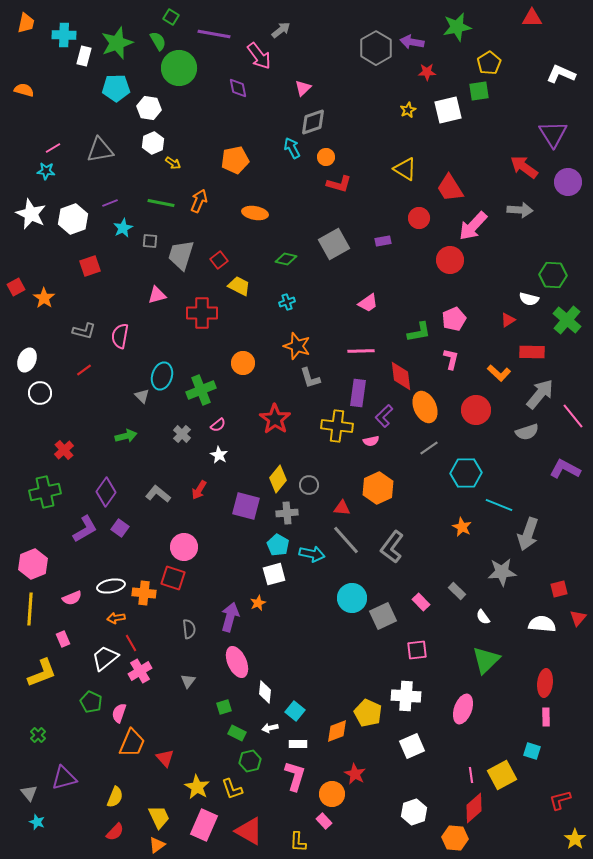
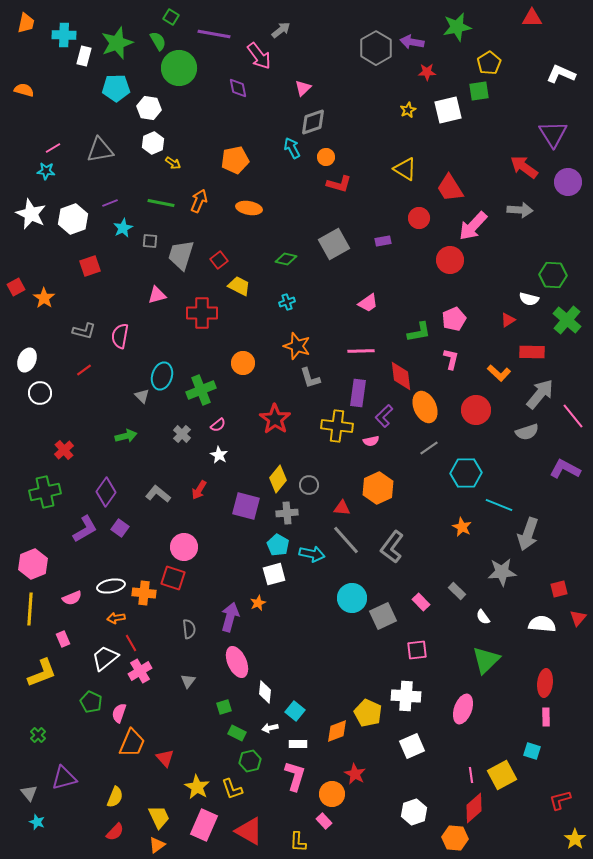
orange ellipse at (255, 213): moved 6 px left, 5 px up
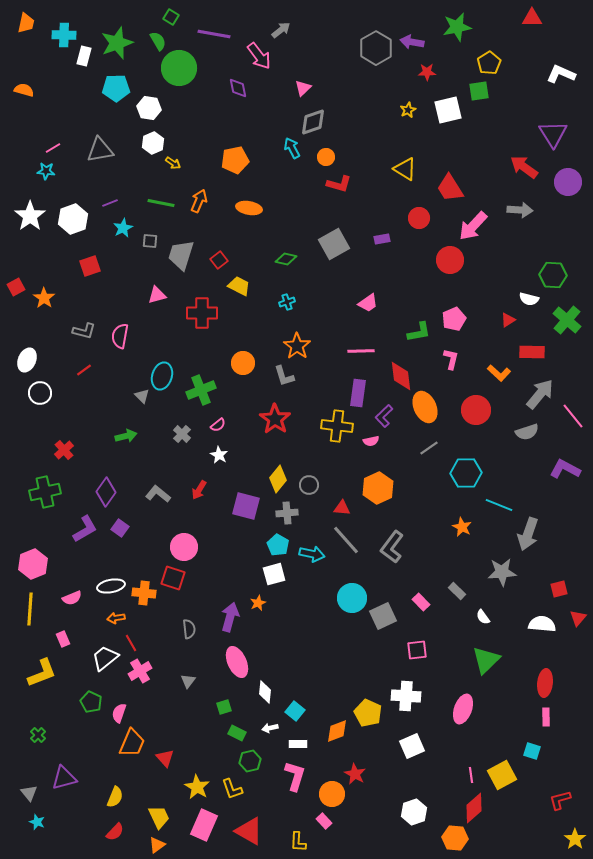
white star at (31, 214): moved 1 px left, 2 px down; rotated 12 degrees clockwise
purple rectangle at (383, 241): moved 1 px left, 2 px up
orange star at (297, 346): rotated 16 degrees clockwise
gray L-shape at (310, 378): moved 26 px left, 2 px up
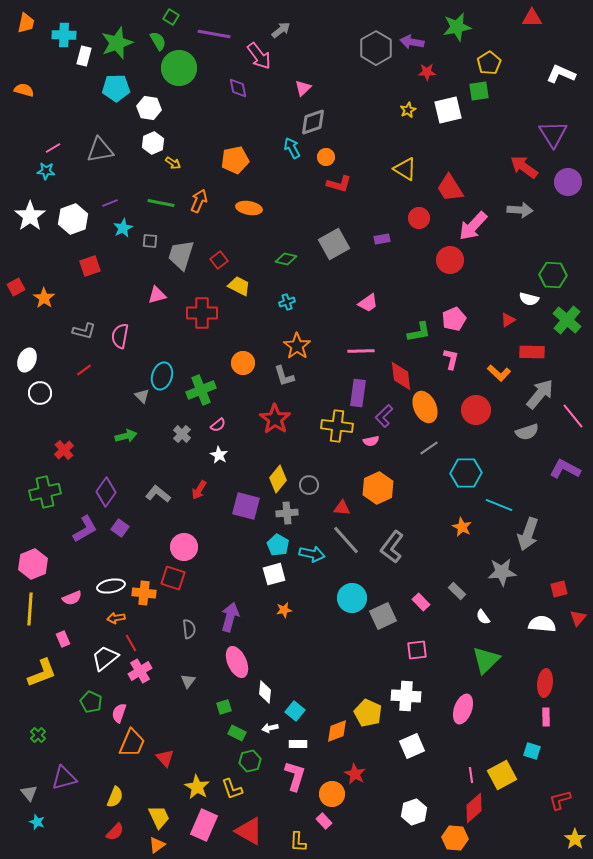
orange star at (258, 603): moved 26 px right, 7 px down; rotated 14 degrees clockwise
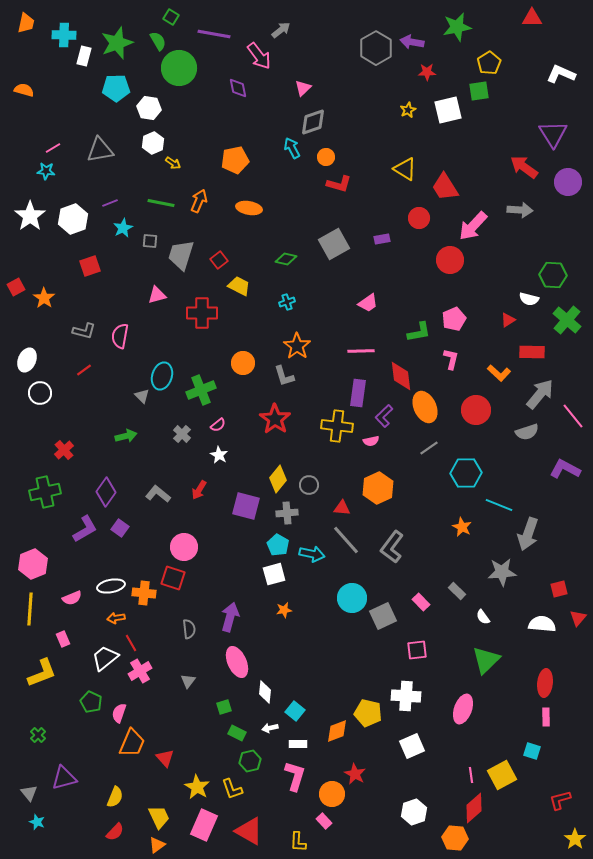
red trapezoid at (450, 188): moved 5 px left, 1 px up
yellow pentagon at (368, 713): rotated 12 degrees counterclockwise
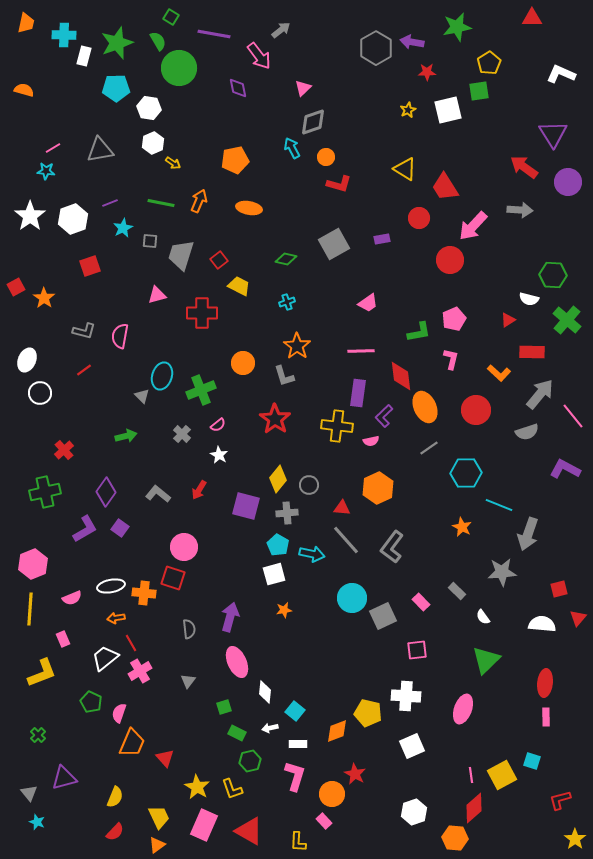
cyan square at (532, 751): moved 10 px down
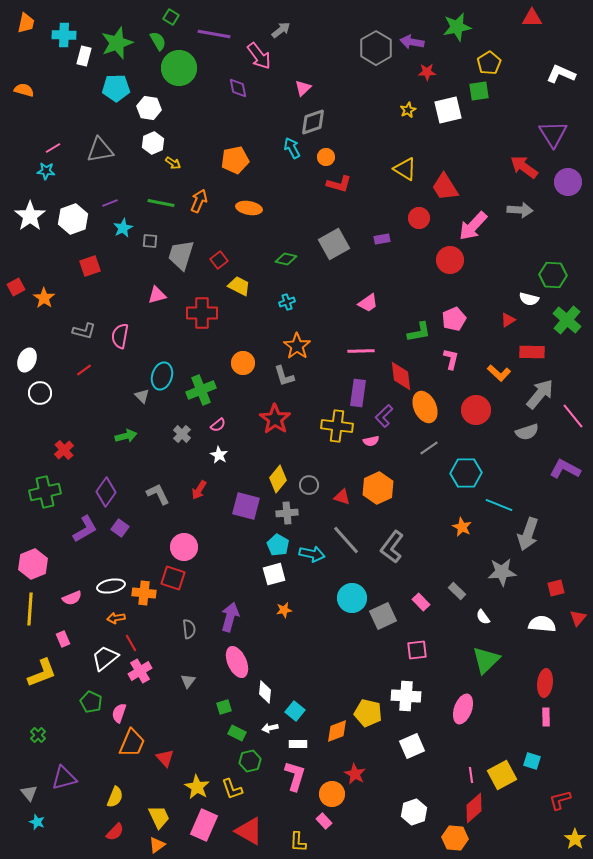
gray L-shape at (158, 494): rotated 25 degrees clockwise
red triangle at (342, 508): moved 11 px up; rotated 12 degrees clockwise
red square at (559, 589): moved 3 px left, 1 px up
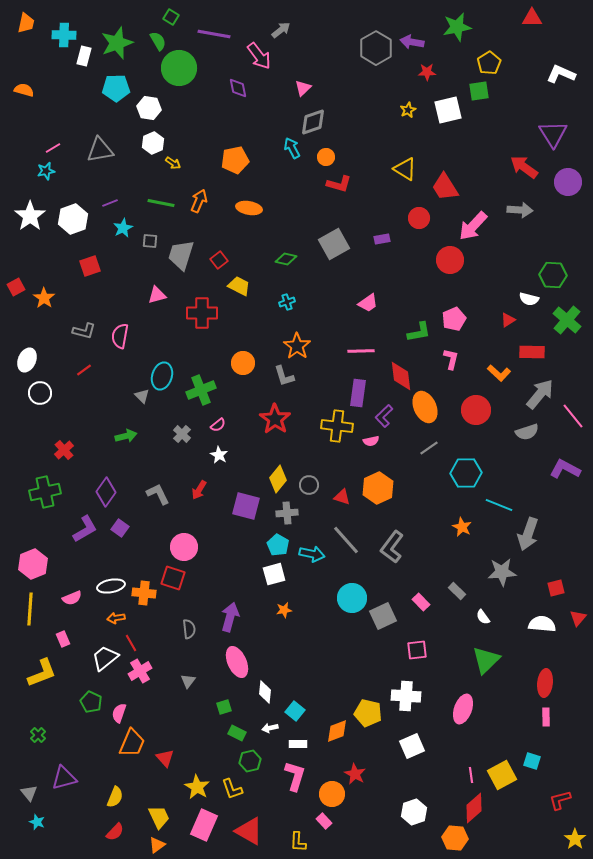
cyan star at (46, 171): rotated 18 degrees counterclockwise
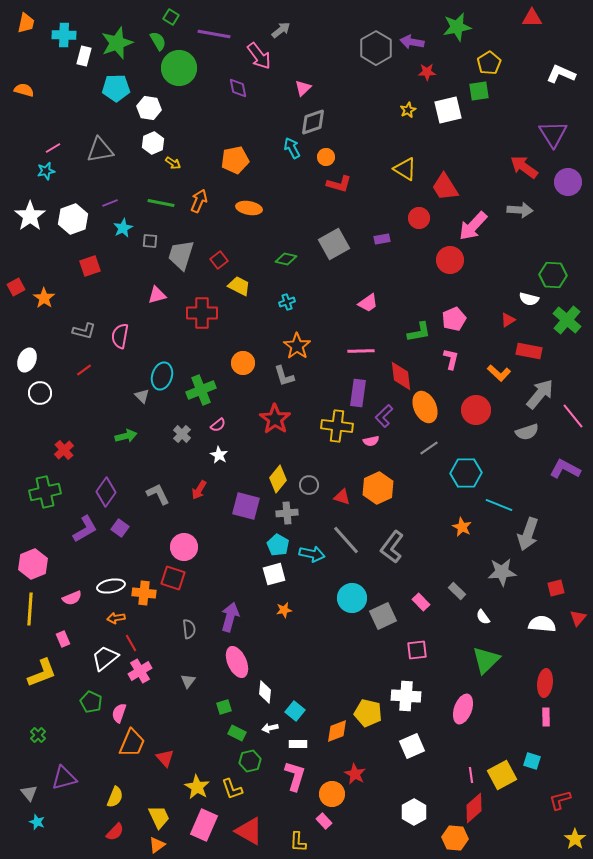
red rectangle at (532, 352): moved 3 px left, 1 px up; rotated 10 degrees clockwise
white hexagon at (414, 812): rotated 10 degrees counterclockwise
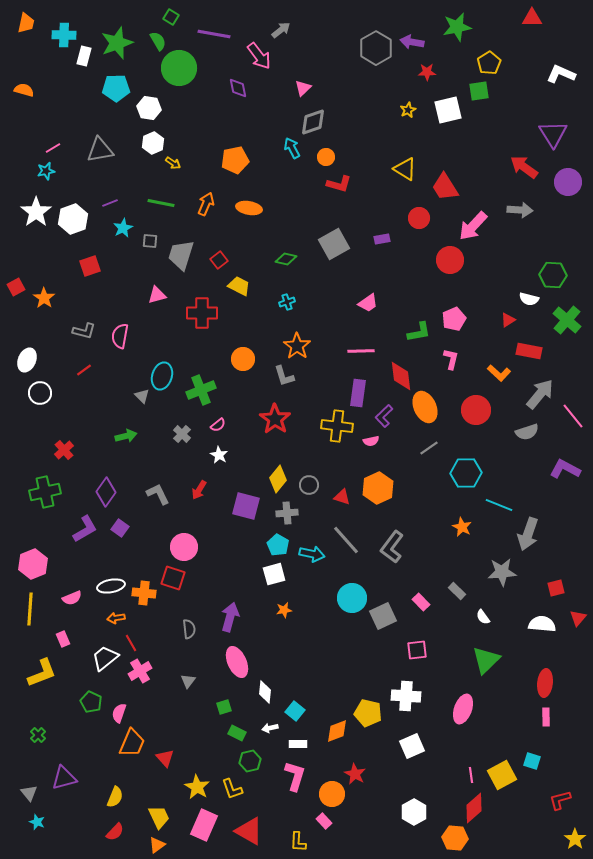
orange arrow at (199, 201): moved 7 px right, 3 px down
white star at (30, 216): moved 6 px right, 4 px up
orange circle at (243, 363): moved 4 px up
